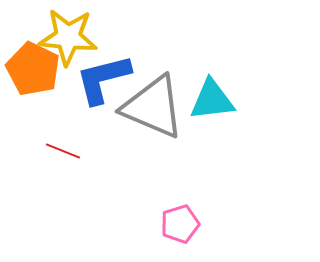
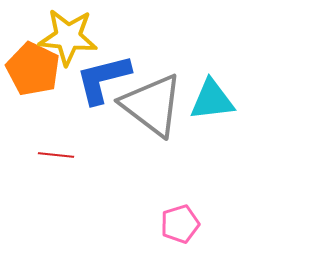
gray triangle: moved 1 px left, 2 px up; rotated 14 degrees clockwise
red line: moved 7 px left, 4 px down; rotated 16 degrees counterclockwise
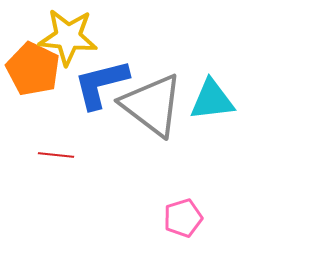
blue L-shape: moved 2 px left, 5 px down
pink pentagon: moved 3 px right, 6 px up
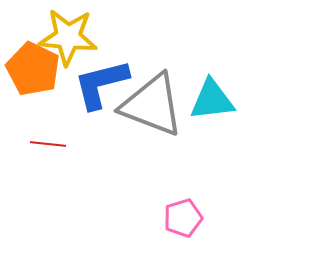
gray triangle: rotated 16 degrees counterclockwise
red line: moved 8 px left, 11 px up
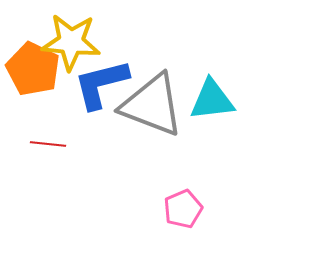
yellow star: moved 3 px right, 5 px down
pink pentagon: moved 9 px up; rotated 6 degrees counterclockwise
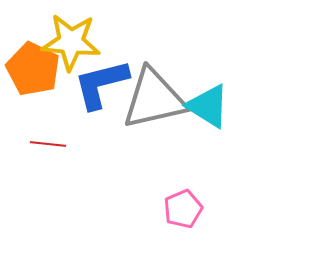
cyan triangle: moved 4 px left, 6 px down; rotated 39 degrees clockwise
gray triangle: moved 2 px right, 6 px up; rotated 34 degrees counterclockwise
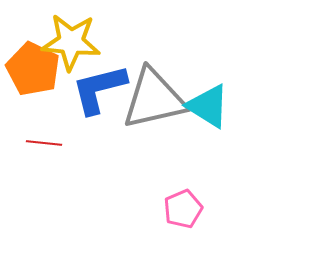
blue L-shape: moved 2 px left, 5 px down
red line: moved 4 px left, 1 px up
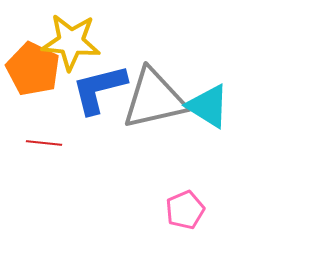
pink pentagon: moved 2 px right, 1 px down
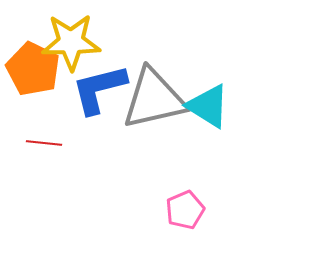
yellow star: rotated 6 degrees counterclockwise
